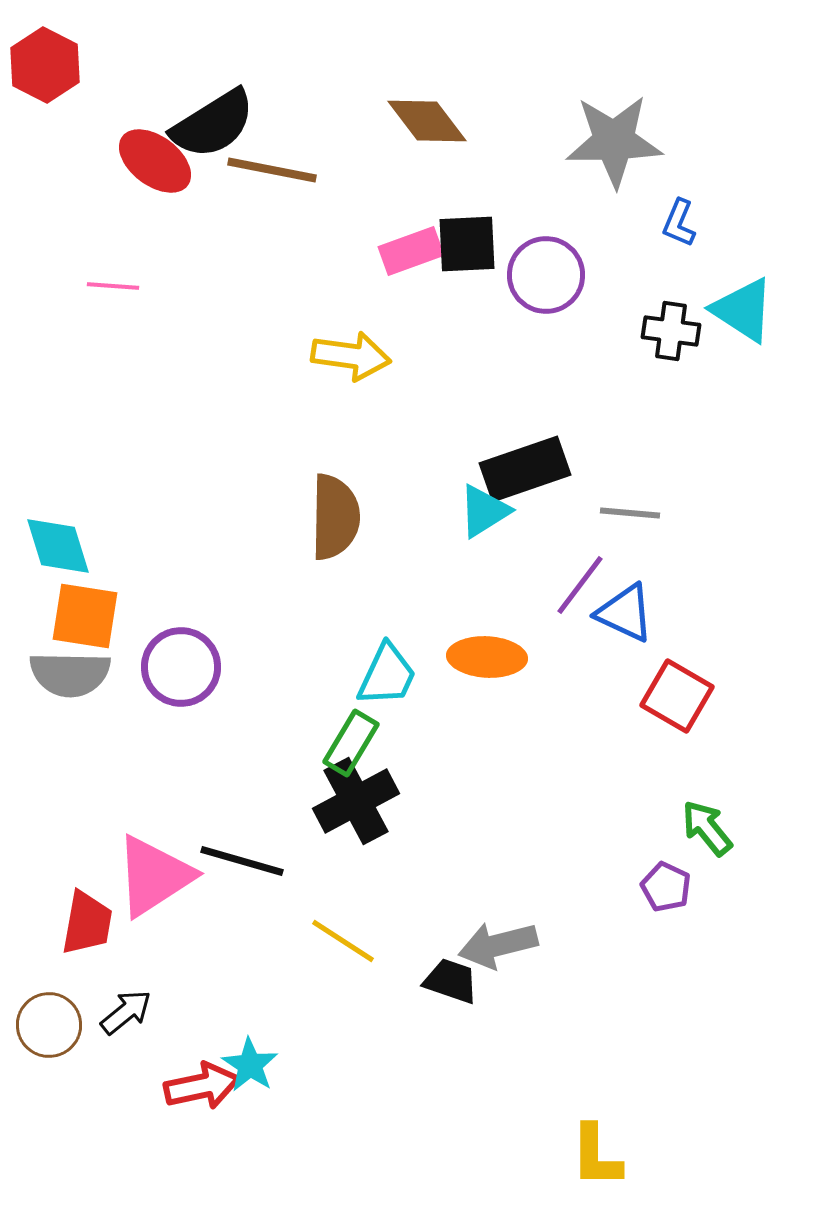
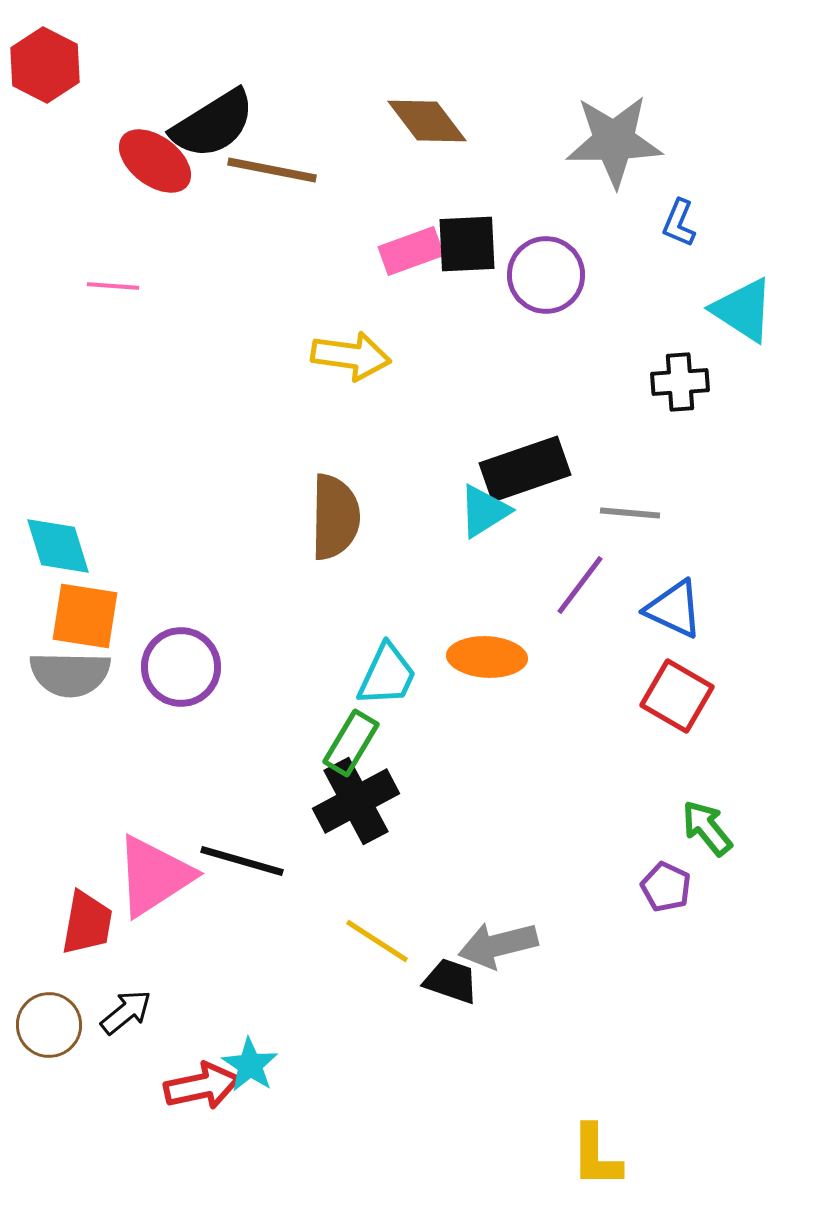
black cross at (671, 331): moved 9 px right, 51 px down; rotated 12 degrees counterclockwise
blue triangle at (625, 613): moved 49 px right, 4 px up
yellow line at (343, 941): moved 34 px right
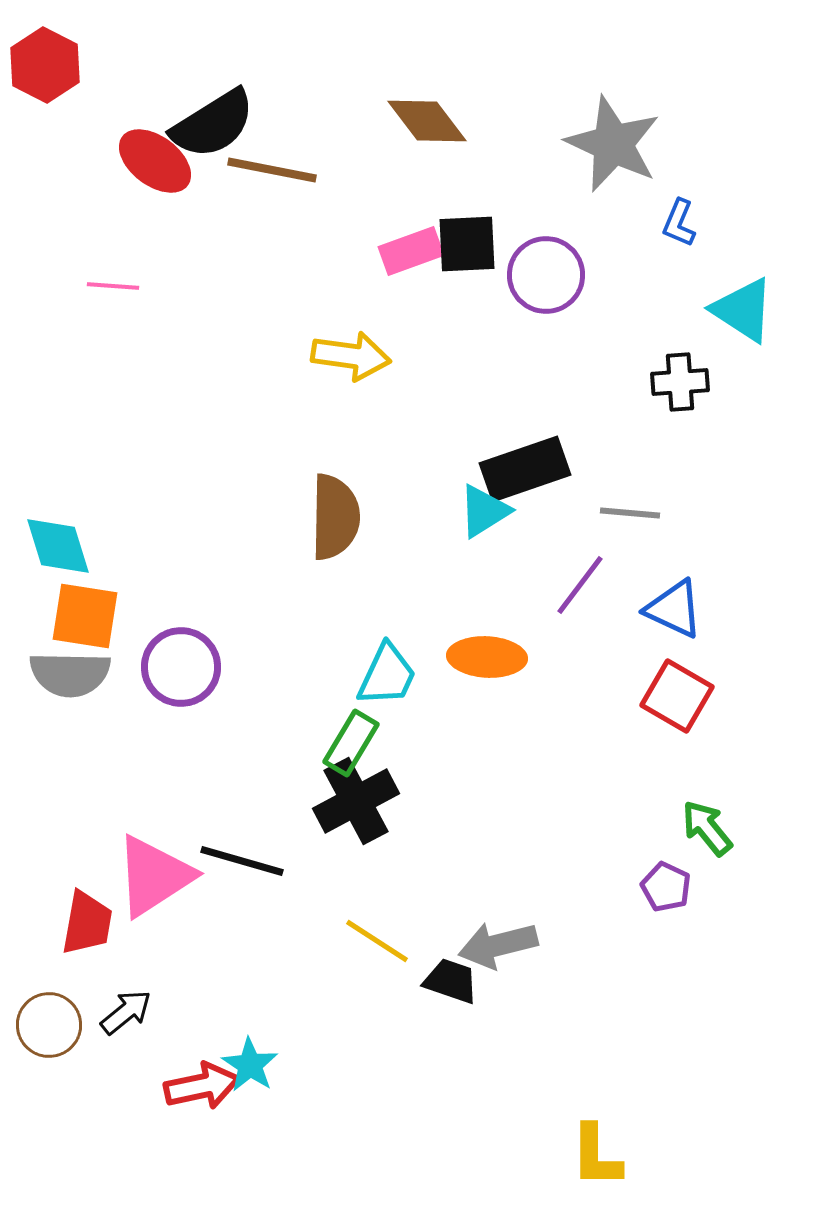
gray star at (614, 141): moved 1 px left, 3 px down; rotated 26 degrees clockwise
